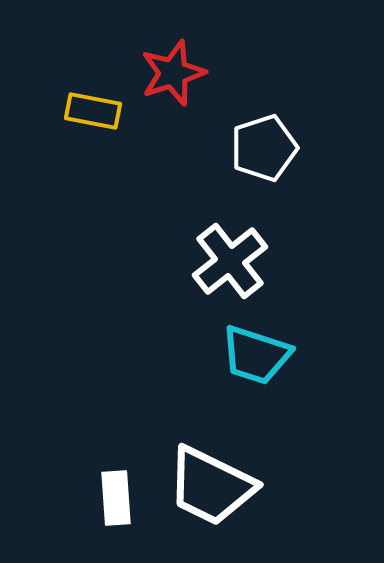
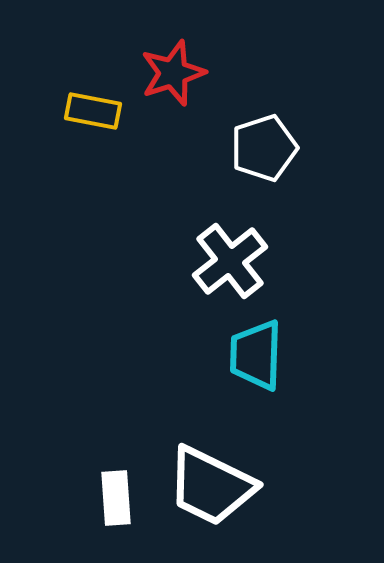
cyan trapezoid: rotated 74 degrees clockwise
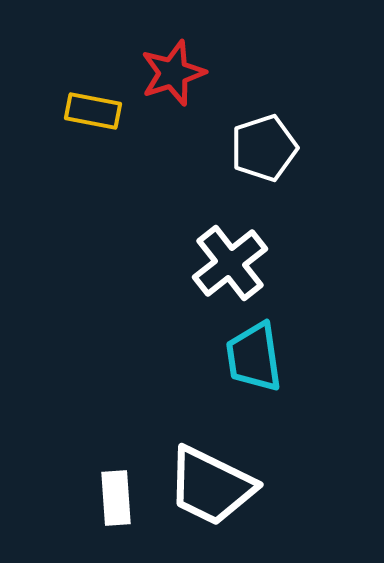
white cross: moved 2 px down
cyan trapezoid: moved 2 px left, 2 px down; rotated 10 degrees counterclockwise
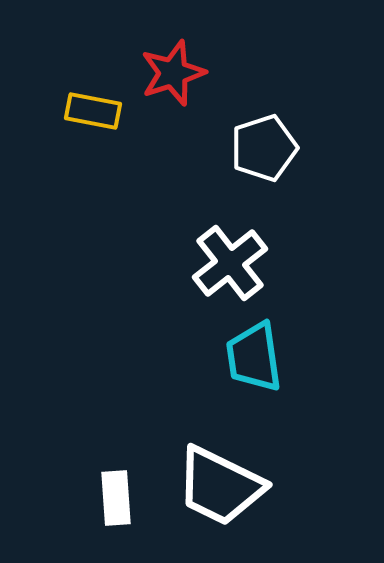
white trapezoid: moved 9 px right
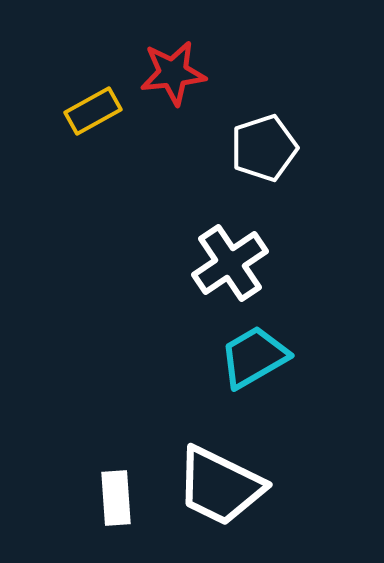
red star: rotated 12 degrees clockwise
yellow rectangle: rotated 40 degrees counterclockwise
white cross: rotated 4 degrees clockwise
cyan trapezoid: rotated 68 degrees clockwise
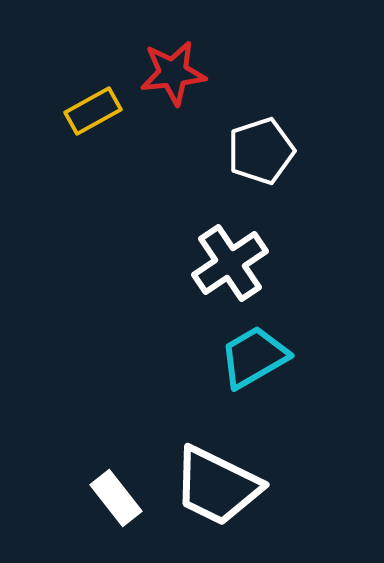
white pentagon: moved 3 px left, 3 px down
white trapezoid: moved 3 px left
white rectangle: rotated 34 degrees counterclockwise
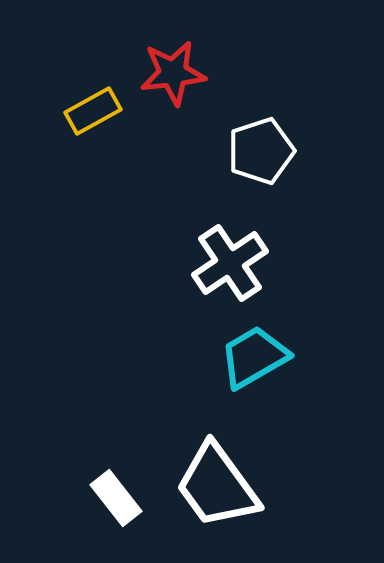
white trapezoid: rotated 28 degrees clockwise
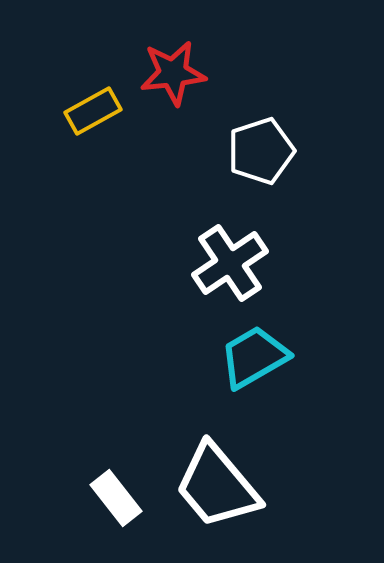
white trapezoid: rotated 4 degrees counterclockwise
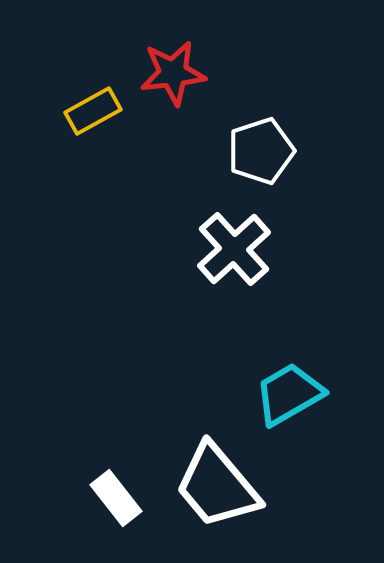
white cross: moved 4 px right, 14 px up; rotated 8 degrees counterclockwise
cyan trapezoid: moved 35 px right, 37 px down
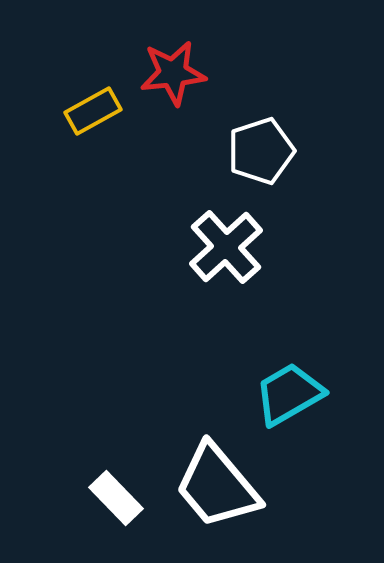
white cross: moved 8 px left, 2 px up
white rectangle: rotated 6 degrees counterclockwise
